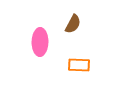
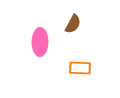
orange rectangle: moved 1 px right, 3 px down
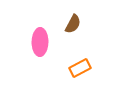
orange rectangle: rotated 30 degrees counterclockwise
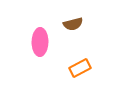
brown semicircle: rotated 48 degrees clockwise
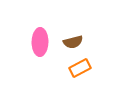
brown semicircle: moved 18 px down
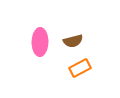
brown semicircle: moved 1 px up
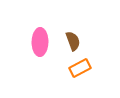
brown semicircle: rotated 96 degrees counterclockwise
